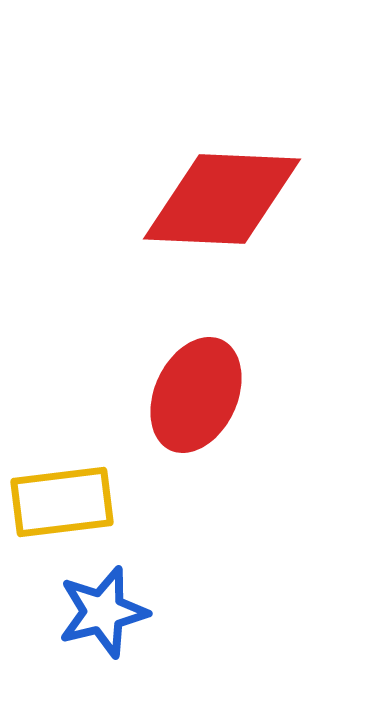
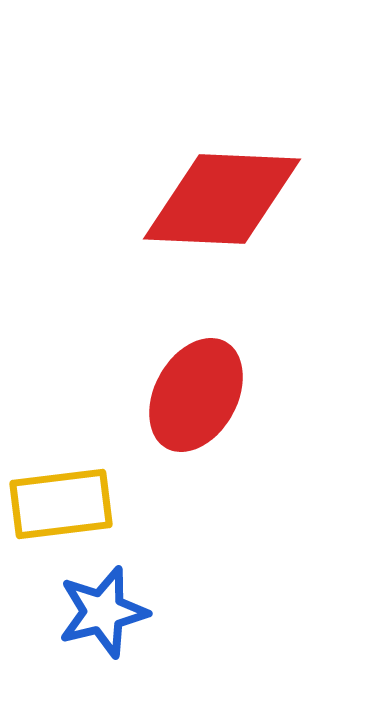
red ellipse: rotated 4 degrees clockwise
yellow rectangle: moved 1 px left, 2 px down
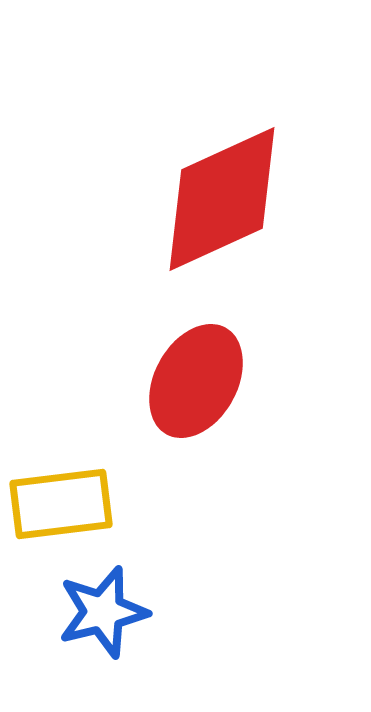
red diamond: rotated 27 degrees counterclockwise
red ellipse: moved 14 px up
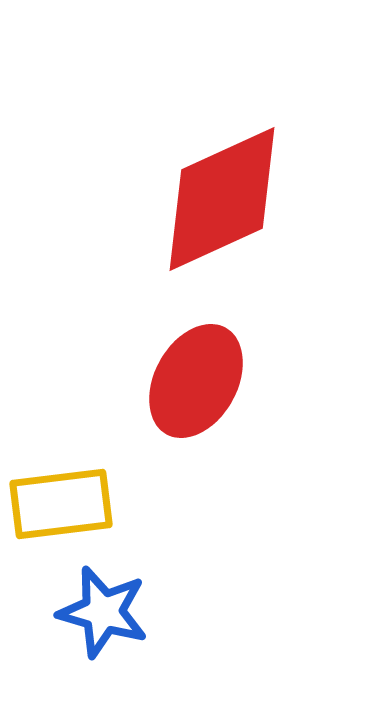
blue star: rotated 30 degrees clockwise
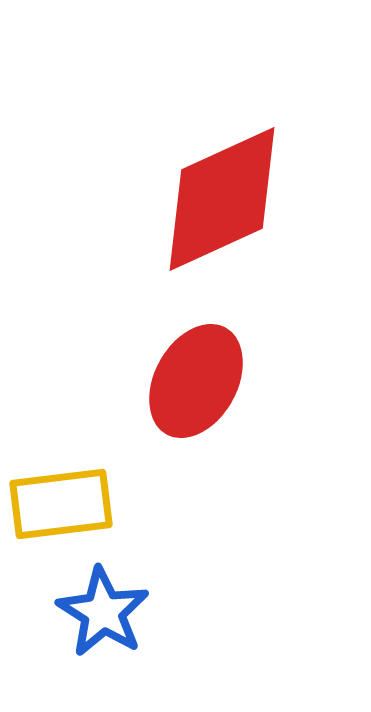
blue star: rotated 16 degrees clockwise
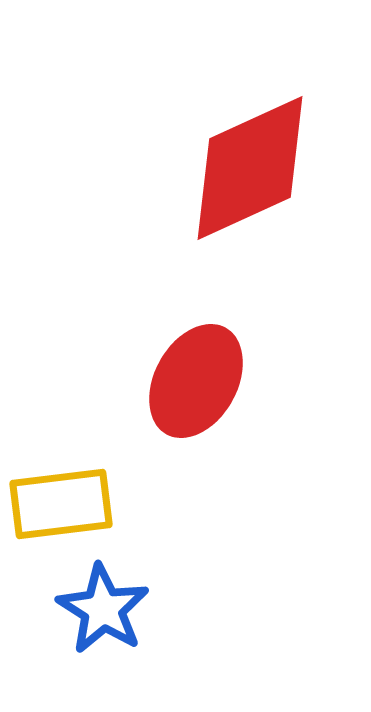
red diamond: moved 28 px right, 31 px up
blue star: moved 3 px up
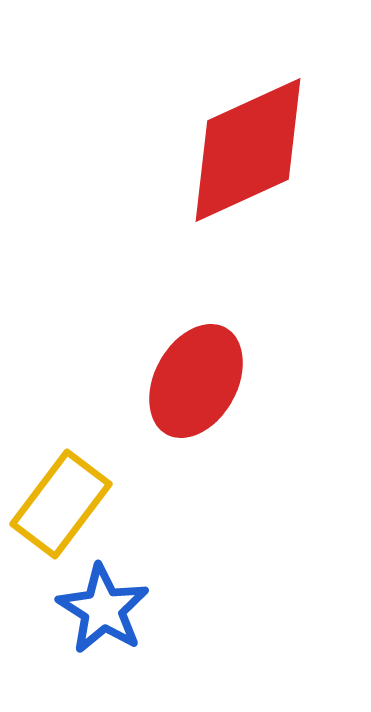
red diamond: moved 2 px left, 18 px up
yellow rectangle: rotated 46 degrees counterclockwise
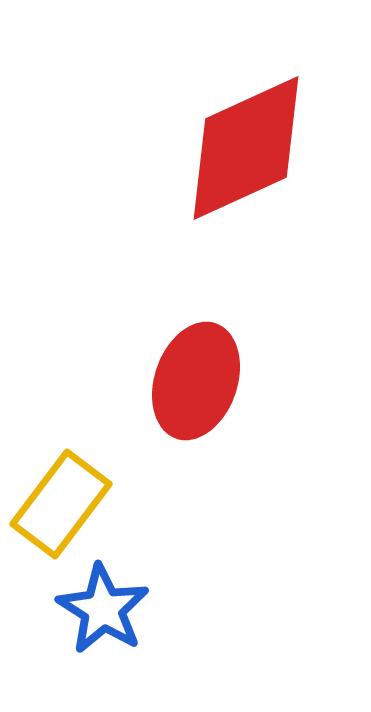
red diamond: moved 2 px left, 2 px up
red ellipse: rotated 10 degrees counterclockwise
